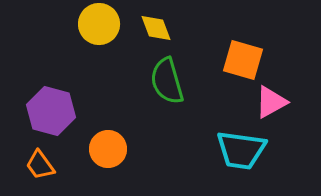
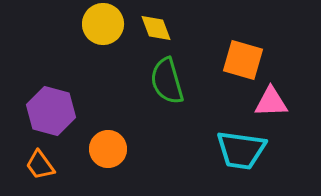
yellow circle: moved 4 px right
pink triangle: rotated 27 degrees clockwise
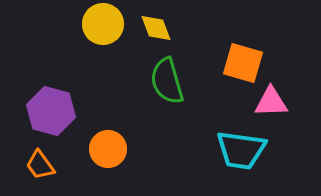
orange square: moved 3 px down
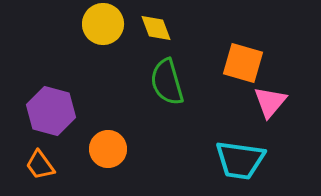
green semicircle: moved 1 px down
pink triangle: moved 1 px left; rotated 48 degrees counterclockwise
cyan trapezoid: moved 1 px left, 10 px down
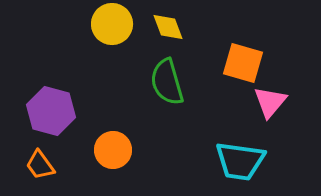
yellow circle: moved 9 px right
yellow diamond: moved 12 px right, 1 px up
orange circle: moved 5 px right, 1 px down
cyan trapezoid: moved 1 px down
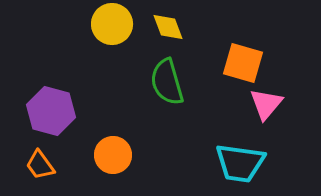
pink triangle: moved 4 px left, 2 px down
orange circle: moved 5 px down
cyan trapezoid: moved 2 px down
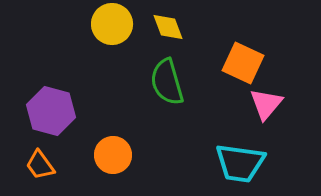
orange square: rotated 9 degrees clockwise
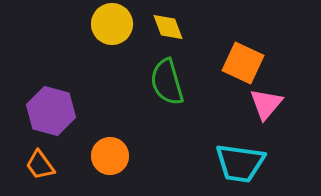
orange circle: moved 3 px left, 1 px down
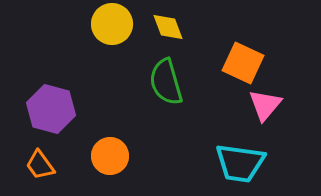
green semicircle: moved 1 px left
pink triangle: moved 1 px left, 1 px down
purple hexagon: moved 2 px up
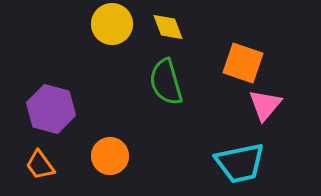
orange square: rotated 6 degrees counterclockwise
cyan trapezoid: rotated 20 degrees counterclockwise
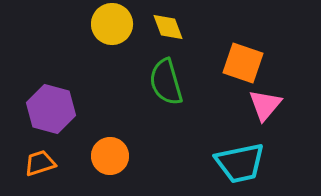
orange trapezoid: moved 2 px up; rotated 108 degrees clockwise
